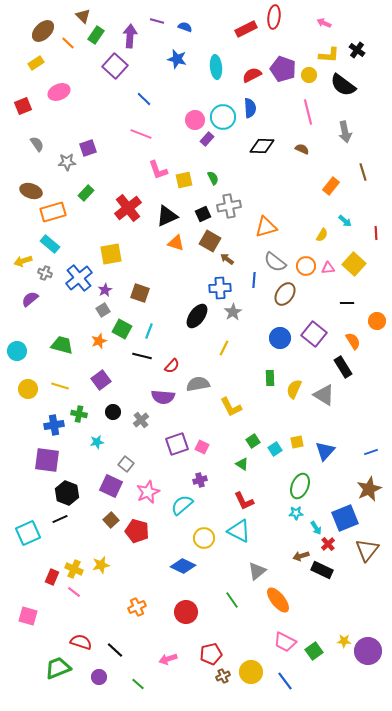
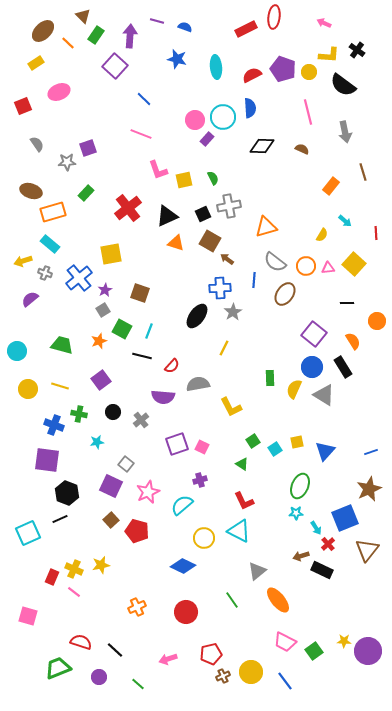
yellow circle at (309, 75): moved 3 px up
blue circle at (280, 338): moved 32 px right, 29 px down
blue cross at (54, 425): rotated 30 degrees clockwise
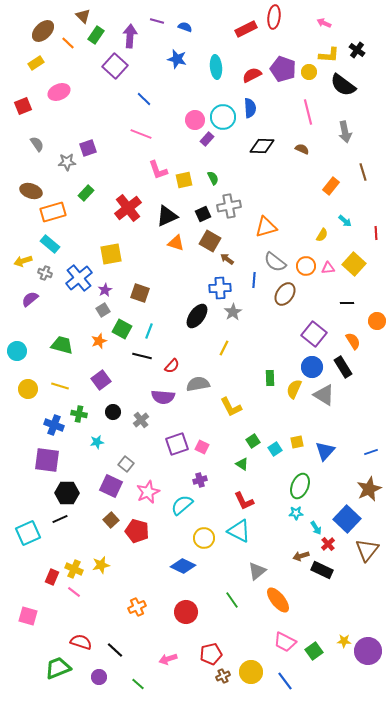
black hexagon at (67, 493): rotated 20 degrees counterclockwise
blue square at (345, 518): moved 2 px right, 1 px down; rotated 24 degrees counterclockwise
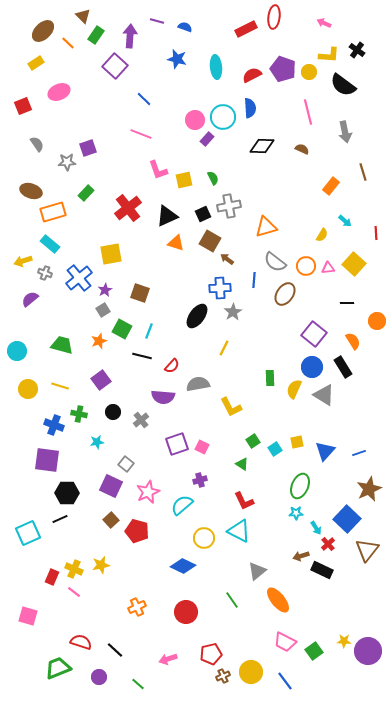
blue line at (371, 452): moved 12 px left, 1 px down
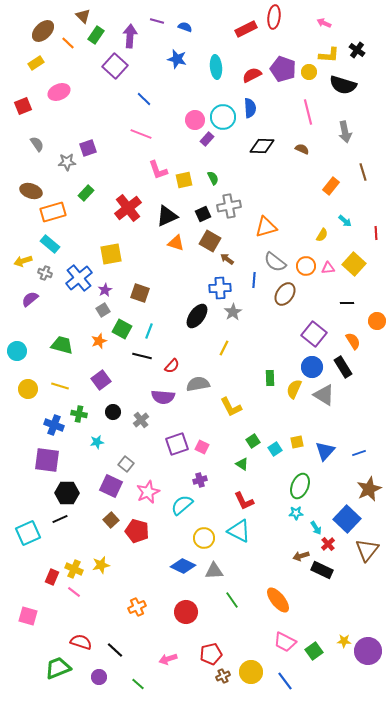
black semicircle at (343, 85): rotated 20 degrees counterclockwise
gray triangle at (257, 571): moved 43 px left; rotated 36 degrees clockwise
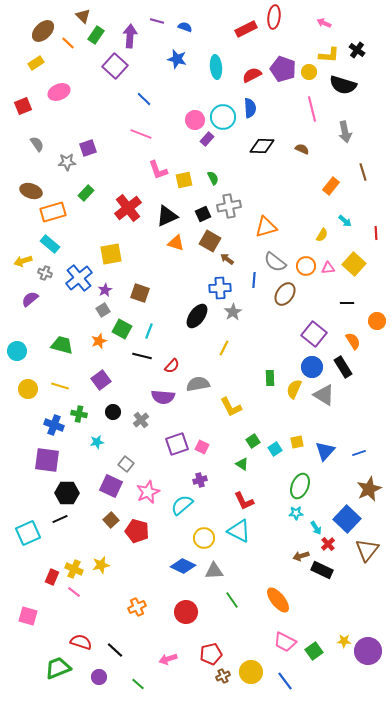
pink line at (308, 112): moved 4 px right, 3 px up
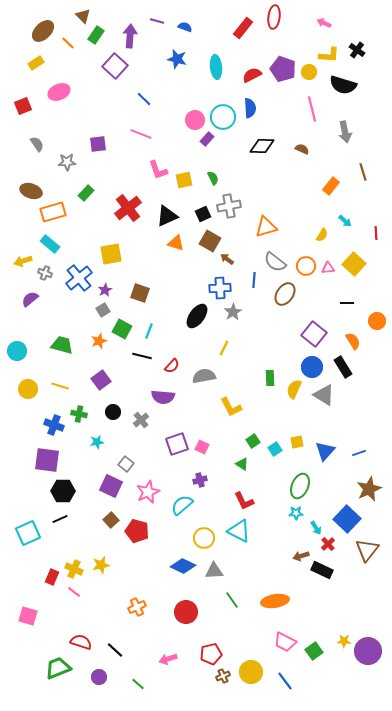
red rectangle at (246, 29): moved 3 px left, 1 px up; rotated 25 degrees counterclockwise
purple square at (88, 148): moved 10 px right, 4 px up; rotated 12 degrees clockwise
gray semicircle at (198, 384): moved 6 px right, 8 px up
black hexagon at (67, 493): moved 4 px left, 2 px up
orange ellipse at (278, 600): moved 3 px left, 1 px down; rotated 60 degrees counterclockwise
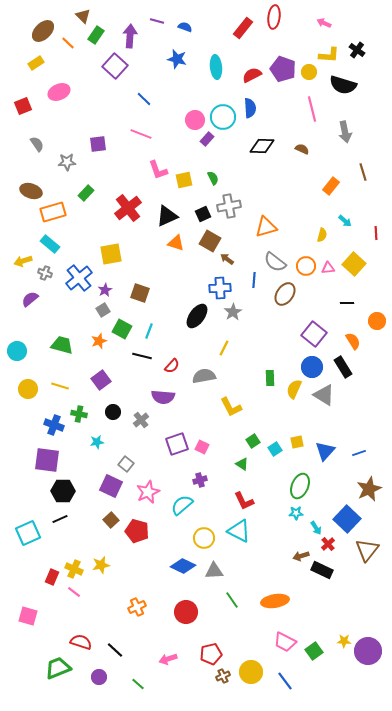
yellow semicircle at (322, 235): rotated 16 degrees counterclockwise
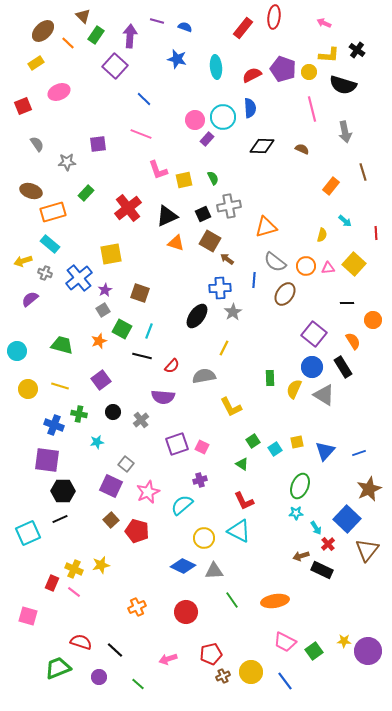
orange circle at (377, 321): moved 4 px left, 1 px up
red rectangle at (52, 577): moved 6 px down
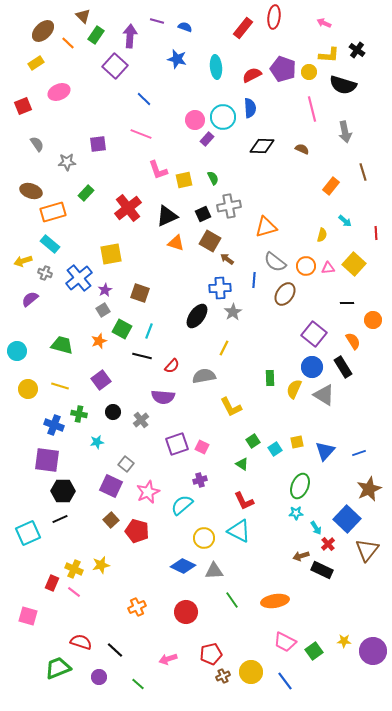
purple circle at (368, 651): moved 5 px right
